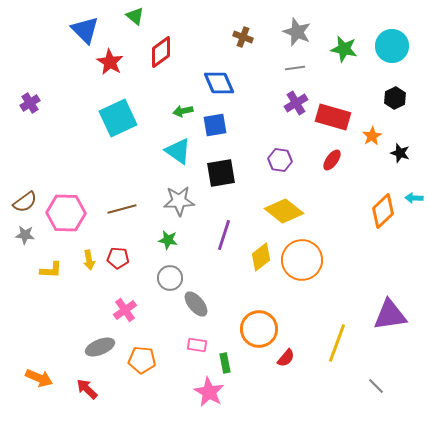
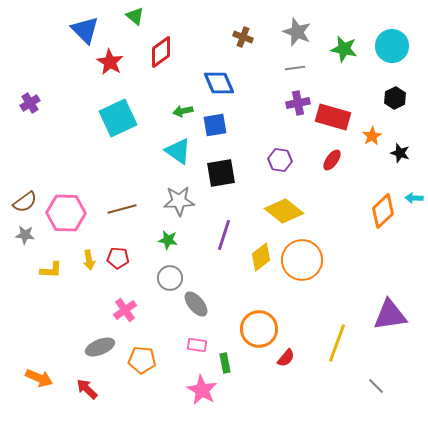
purple cross at (296, 103): moved 2 px right; rotated 20 degrees clockwise
pink star at (209, 392): moved 7 px left, 2 px up
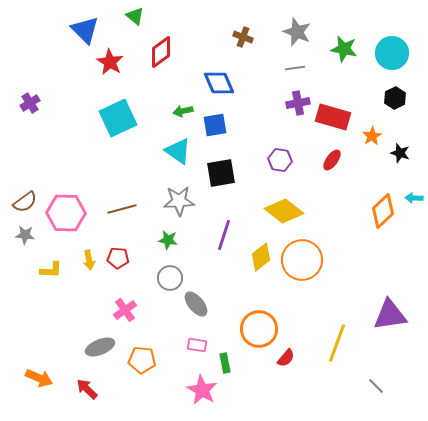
cyan circle at (392, 46): moved 7 px down
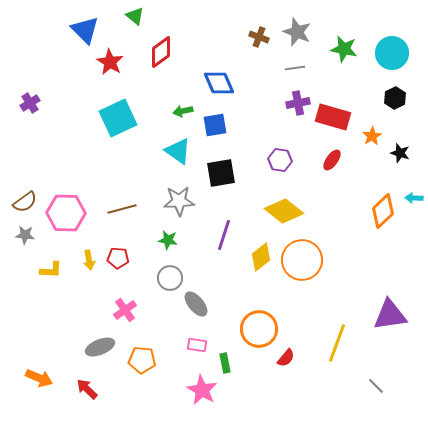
brown cross at (243, 37): moved 16 px right
